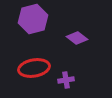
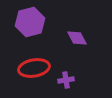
purple hexagon: moved 3 px left, 3 px down
purple diamond: rotated 25 degrees clockwise
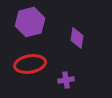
purple diamond: rotated 35 degrees clockwise
red ellipse: moved 4 px left, 4 px up
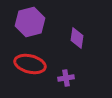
red ellipse: rotated 24 degrees clockwise
purple cross: moved 2 px up
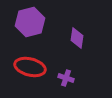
red ellipse: moved 3 px down
purple cross: rotated 28 degrees clockwise
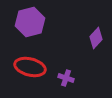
purple diamond: moved 19 px right; rotated 35 degrees clockwise
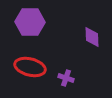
purple hexagon: rotated 16 degrees clockwise
purple diamond: moved 4 px left, 1 px up; rotated 45 degrees counterclockwise
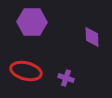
purple hexagon: moved 2 px right
red ellipse: moved 4 px left, 4 px down
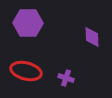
purple hexagon: moved 4 px left, 1 px down
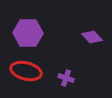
purple hexagon: moved 10 px down
purple diamond: rotated 40 degrees counterclockwise
